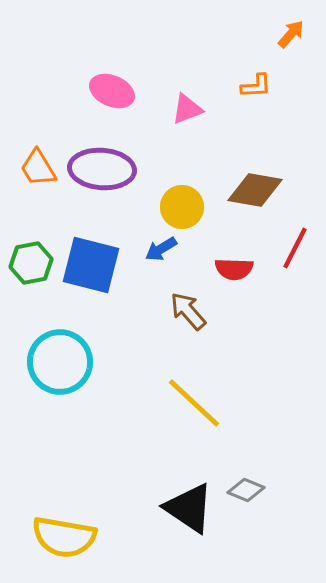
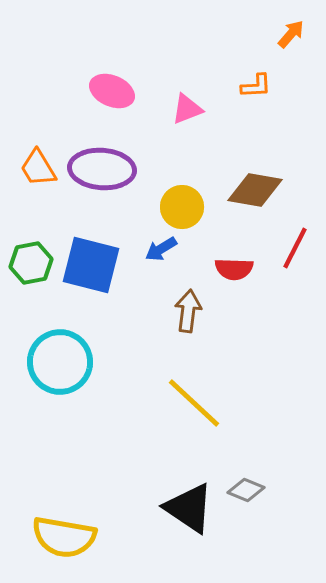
brown arrow: rotated 48 degrees clockwise
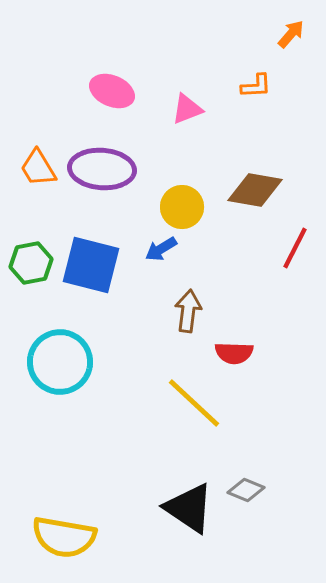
red semicircle: moved 84 px down
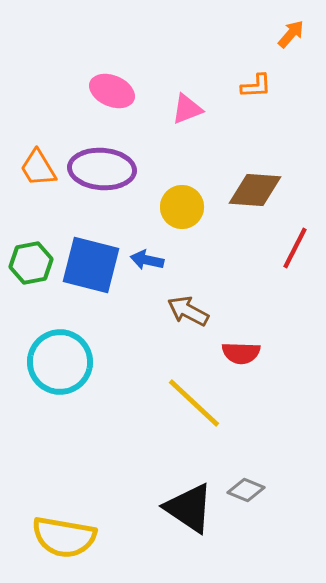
brown diamond: rotated 6 degrees counterclockwise
blue arrow: moved 14 px left, 11 px down; rotated 44 degrees clockwise
brown arrow: rotated 69 degrees counterclockwise
red semicircle: moved 7 px right
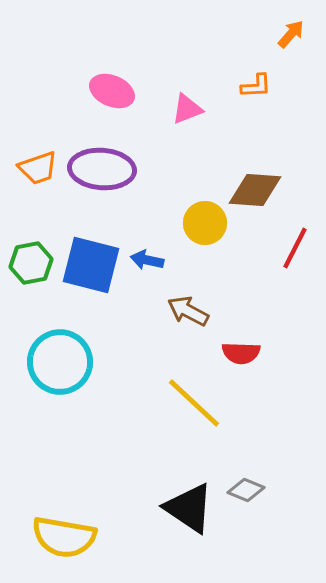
orange trapezoid: rotated 78 degrees counterclockwise
yellow circle: moved 23 px right, 16 px down
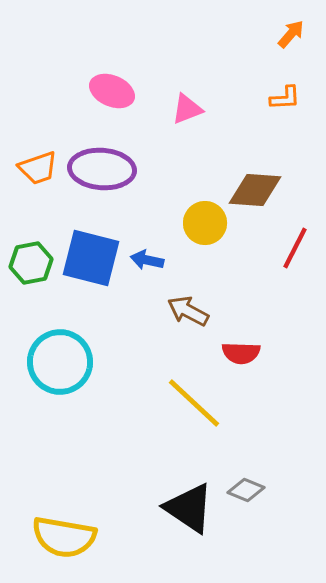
orange L-shape: moved 29 px right, 12 px down
blue square: moved 7 px up
